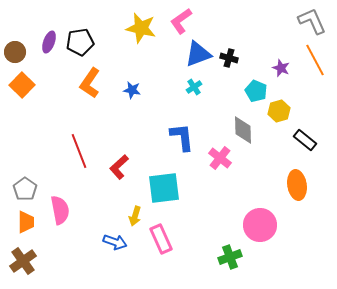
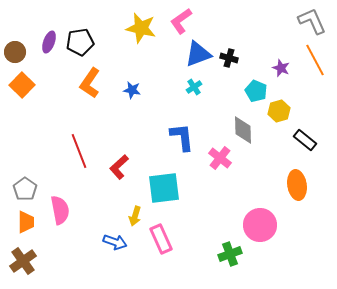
green cross: moved 3 px up
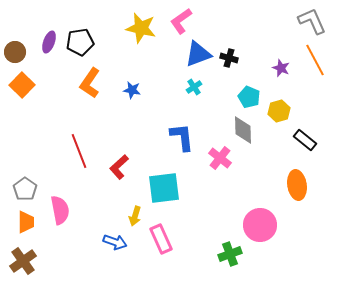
cyan pentagon: moved 7 px left, 6 px down
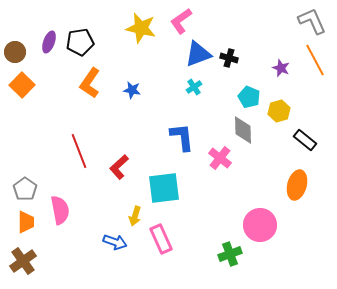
orange ellipse: rotated 24 degrees clockwise
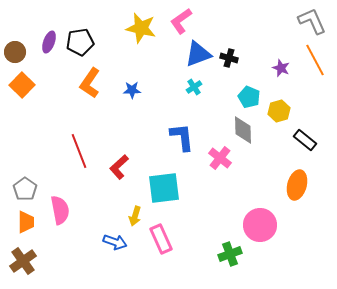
blue star: rotated 12 degrees counterclockwise
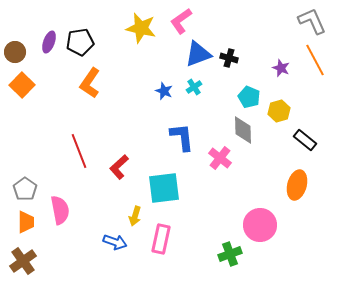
blue star: moved 32 px right, 1 px down; rotated 24 degrees clockwise
pink rectangle: rotated 36 degrees clockwise
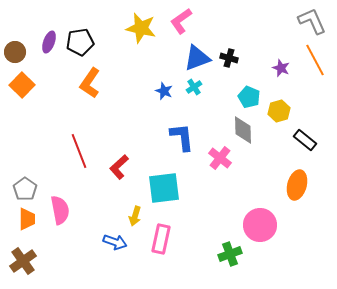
blue triangle: moved 1 px left, 4 px down
orange trapezoid: moved 1 px right, 3 px up
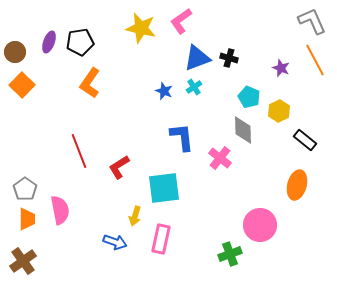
yellow hexagon: rotated 10 degrees counterclockwise
red L-shape: rotated 10 degrees clockwise
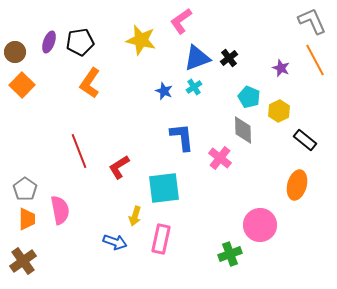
yellow star: moved 12 px down
black cross: rotated 36 degrees clockwise
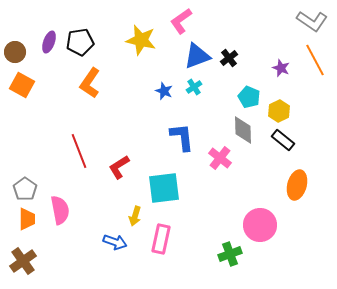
gray L-shape: rotated 148 degrees clockwise
blue triangle: moved 2 px up
orange square: rotated 15 degrees counterclockwise
black rectangle: moved 22 px left
